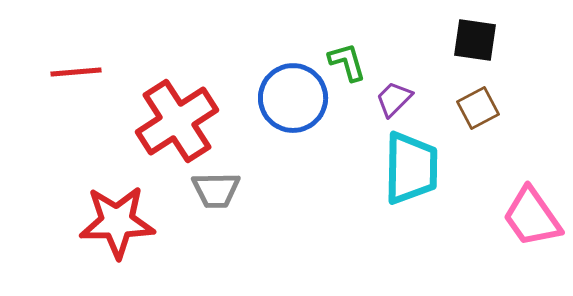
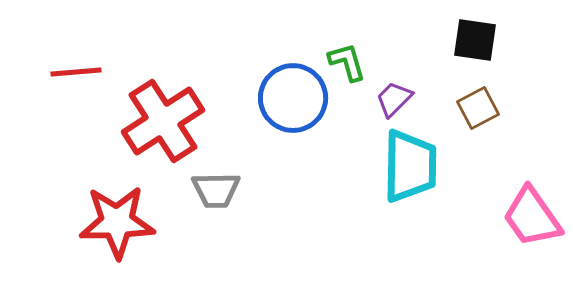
red cross: moved 14 px left
cyan trapezoid: moved 1 px left, 2 px up
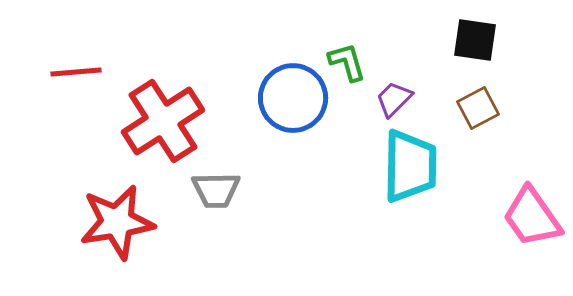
red star: rotated 8 degrees counterclockwise
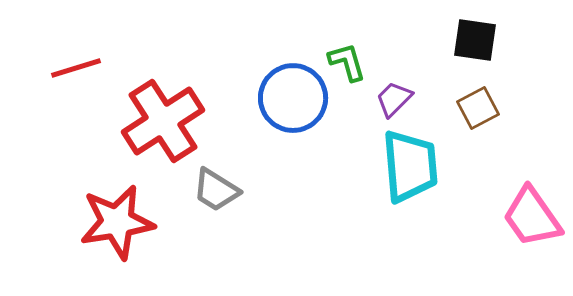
red line: moved 4 px up; rotated 12 degrees counterclockwise
cyan trapezoid: rotated 6 degrees counterclockwise
gray trapezoid: rotated 33 degrees clockwise
